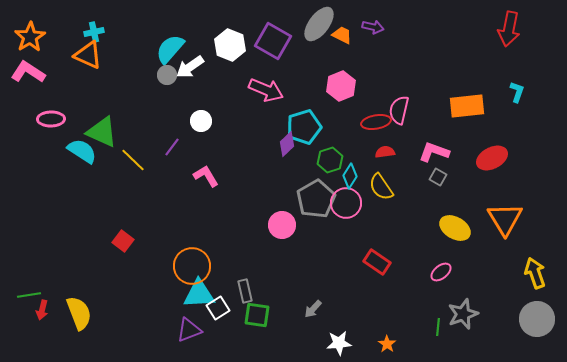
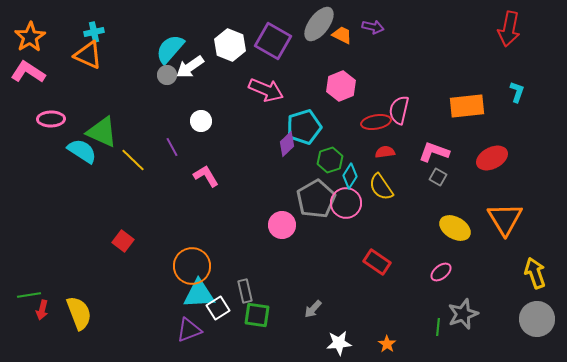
purple line at (172, 147): rotated 66 degrees counterclockwise
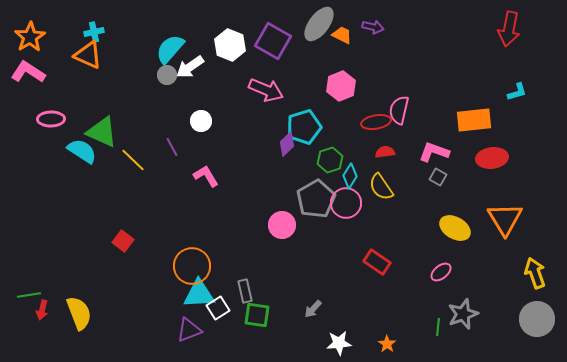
cyan L-shape at (517, 92): rotated 55 degrees clockwise
orange rectangle at (467, 106): moved 7 px right, 14 px down
red ellipse at (492, 158): rotated 20 degrees clockwise
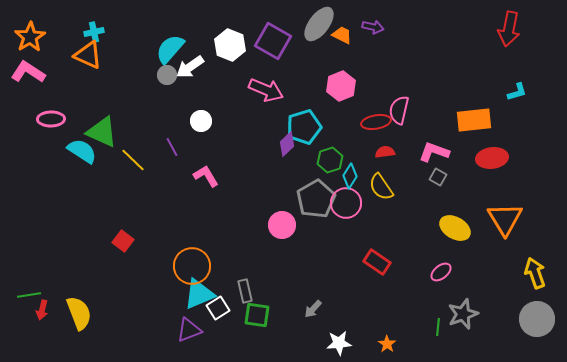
cyan triangle at (199, 294): rotated 20 degrees counterclockwise
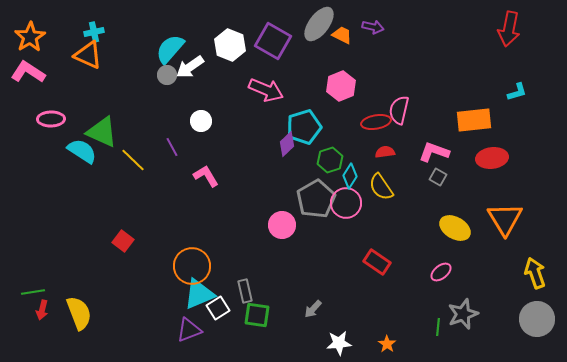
green line at (29, 295): moved 4 px right, 3 px up
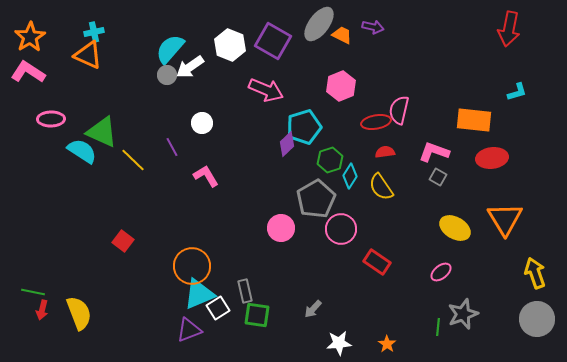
orange rectangle at (474, 120): rotated 12 degrees clockwise
white circle at (201, 121): moved 1 px right, 2 px down
pink circle at (346, 203): moved 5 px left, 26 px down
pink circle at (282, 225): moved 1 px left, 3 px down
green line at (33, 292): rotated 20 degrees clockwise
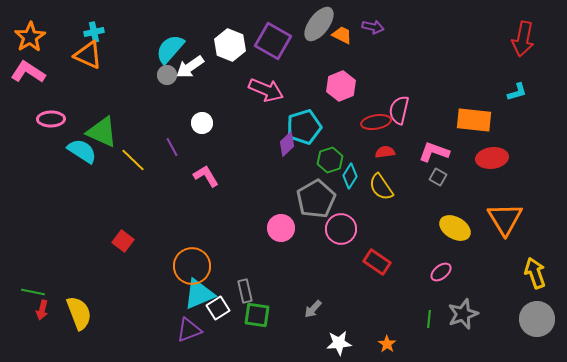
red arrow at (509, 29): moved 14 px right, 10 px down
green line at (438, 327): moved 9 px left, 8 px up
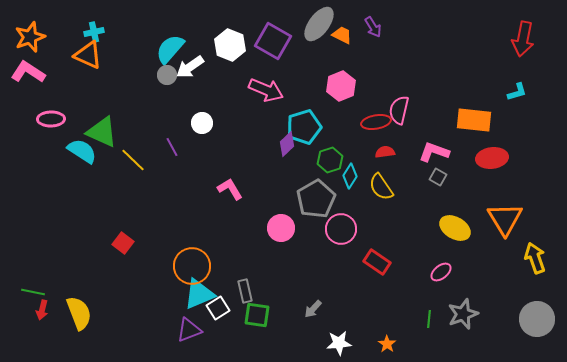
purple arrow at (373, 27): rotated 45 degrees clockwise
orange star at (30, 37): rotated 12 degrees clockwise
pink L-shape at (206, 176): moved 24 px right, 13 px down
red square at (123, 241): moved 2 px down
yellow arrow at (535, 273): moved 15 px up
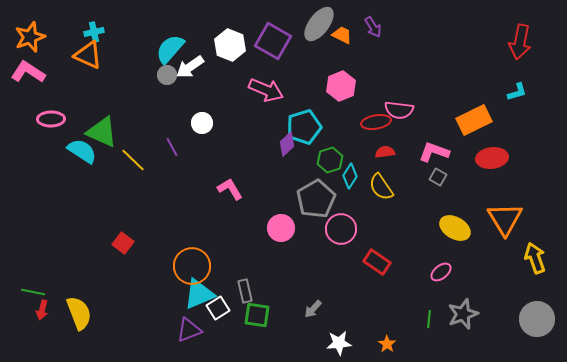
red arrow at (523, 39): moved 3 px left, 3 px down
pink semicircle at (399, 110): rotated 96 degrees counterclockwise
orange rectangle at (474, 120): rotated 32 degrees counterclockwise
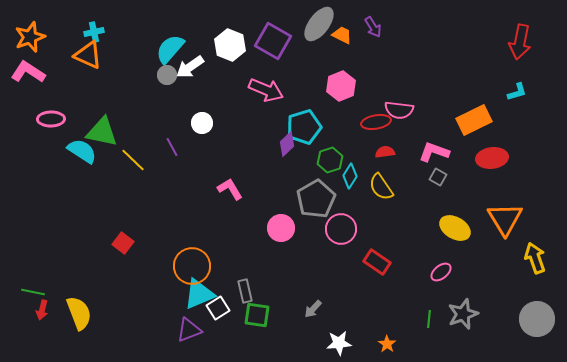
green triangle at (102, 132): rotated 12 degrees counterclockwise
